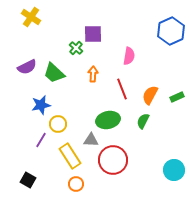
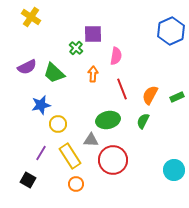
pink semicircle: moved 13 px left
purple line: moved 13 px down
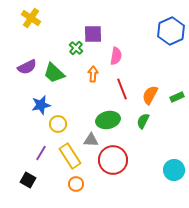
yellow cross: moved 1 px down
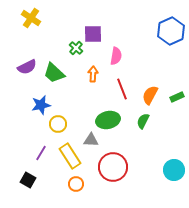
red circle: moved 7 px down
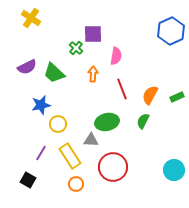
green ellipse: moved 1 px left, 2 px down
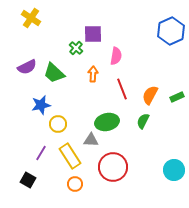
orange circle: moved 1 px left
